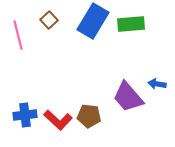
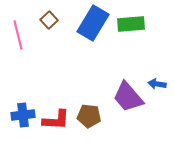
blue rectangle: moved 2 px down
blue cross: moved 2 px left
red L-shape: moved 2 px left; rotated 40 degrees counterclockwise
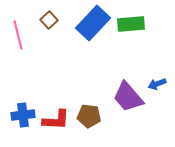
blue rectangle: rotated 12 degrees clockwise
blue arrow: rotated 30 degrees counterclockwise
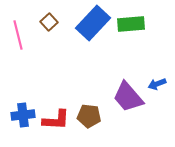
brown square: moved 2 px down
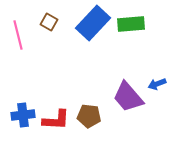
brown square: rotated 18 degrees counterclockwise
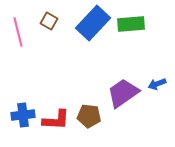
brown square: moved 1 px up
pink line: moved 3 px up
purple trapezoid: moved 5 px left, 4 px up; rotated 96 degrees clockwise
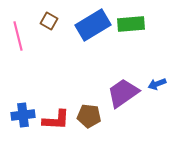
blue rectangle: moved 2 px down; rotated 16 degrees clockwise
pink line: moved 4 px down
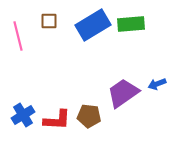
brown square: rotated 30 degrees counterclockwise
blue cross: rotated 25 degrees counterclockwise
red L-shape: moved 1 px right
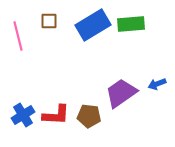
purple trapezoid: moved 2 px left
red L-shape: moved 1 px left, 5 px up
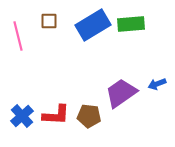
blue cross: moved 1 px left, 1 px down; rotated 10 degrees counterclockwise
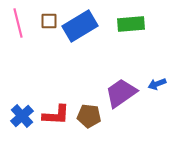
blue rectangle: moved 13 px left, 1 px down
pink line: moved 13 px up
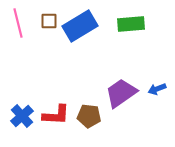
blue arrow: moved 5 px down
